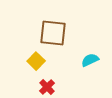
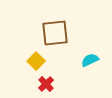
brown square: moved 2 px right; rotated 12 degrees counterclockwise
red cross: moved 1 px left, 3 px up
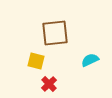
yellow square: rotated 30 degrees counterclockwise
red cross: moved 3 px right
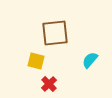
cyan semicircle: rotated 24 degrees counterclockwise
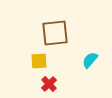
yellow square: moved 3 px right; rotated 18 degrees counterclockwise
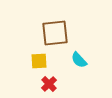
cyan semicircle: moved 11 px left; rotated 84 degrees counterclockwise
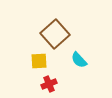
brown square: moved 1 px down; rotated 36 degrees counterclockwise
red cross: rotated 21 degrees clockwise
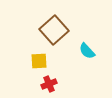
brown square: moved 1 px left, 4 px up
cyan semicircle: moved 8 px right, 9 px up
